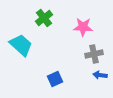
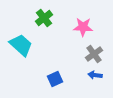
gray cross: rotated 24 degrees counterclockwise
blue arrow: moved 5 px left
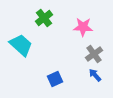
blue arrow: rotated 40 degrees clockwise
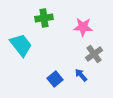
green cross: rotated 30 degrees clockwise
cyan trapezoid: rotated 10 degrees clockwise
blue arrow: moved 14 px left
blue square: rotated 14 degrees counterclockwise
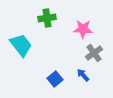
green cross: moved 3 px right
pink star: moved 2 px down
gray cross: moved 1 px up
blue arrow: moved 2 px right
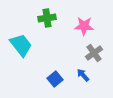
pink star: moved 1 px right, 3 px up
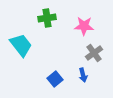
blue arrow: rotated 152 degrees counterclockwise
